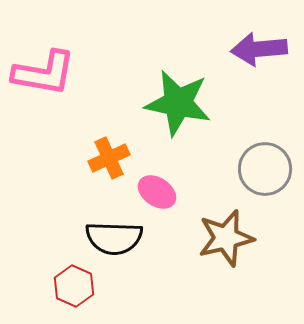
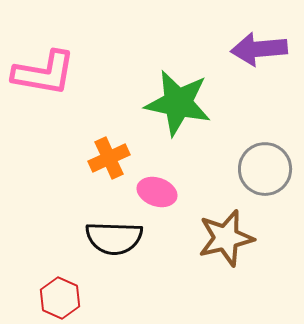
pink ellipse: rotated 15 degrees counterclockwise
red hexagon: moved 14 px left, 12 px down
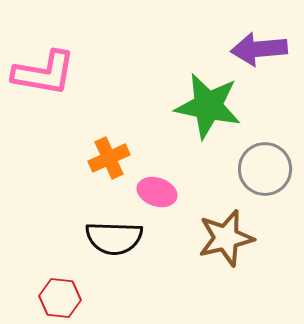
green star: moved 30 px right, 3 px down
red hexagon: rotated 18 degrees counterclockwise
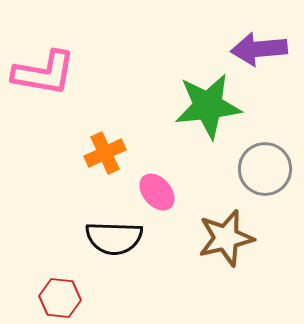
green star: rotated 18 degrees counterclockwise
orange cross: moved 4 px left, 5 px up
pink ellipse: rotated 30 degrees clockwise
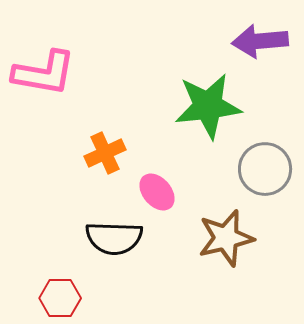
purple arrow: moved 1 px right, 8 px up
red hexagon: rotated 6 degrees counterclockwise
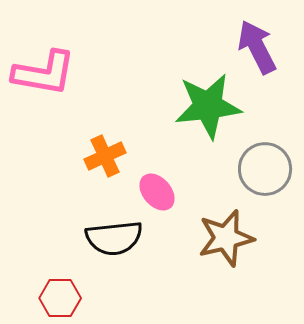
purple arrow: moved 3 px left, 6 px down; rotated 68 degrees clockwise
orange cross: moved 3 px down
black semicircle: rotated 8 degrees counterclockwise
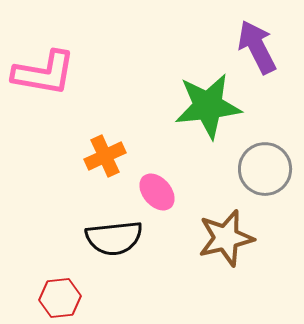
red hexagon: rotated 6 degrees counterclockwise
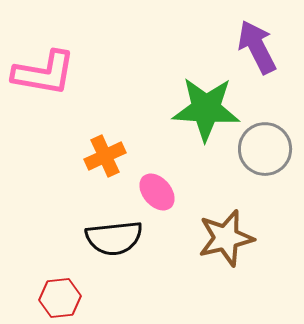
green star: moved 2 px left, 3 px down; rotated 10 degrees clockwise
gray circle: moved 20 px up
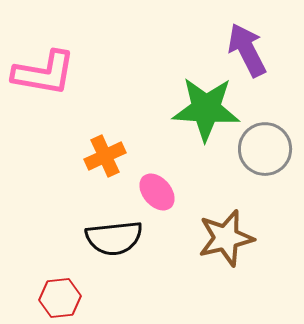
purple arrow: moved 10 px left, 3 px down
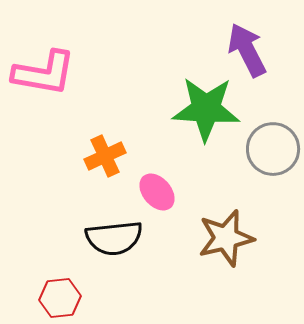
gray circle: moved 8 px right
